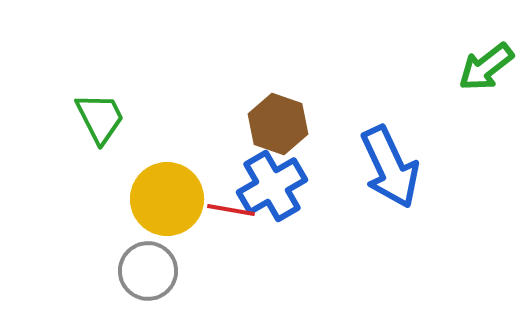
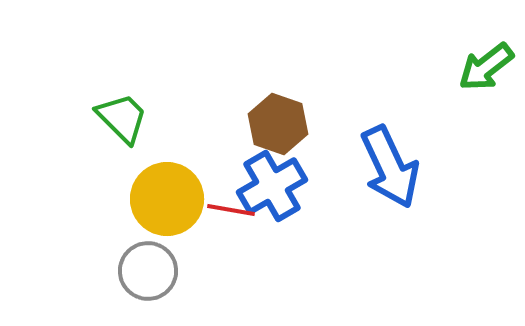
green trapezoid: moved 22 px right; rotated 18 degrees counterclockwise
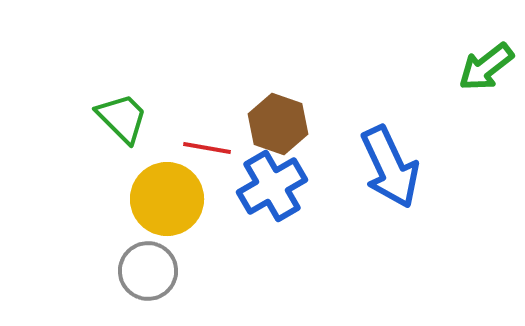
red line: moved 24 px left, 62 px up
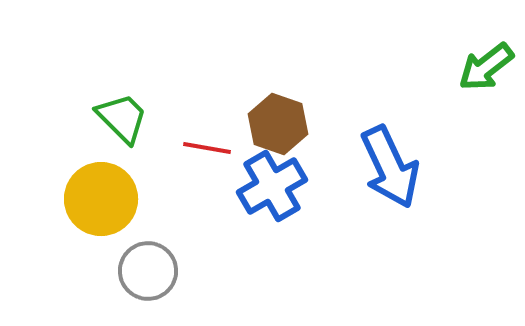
yellow circle: moved 66 px left
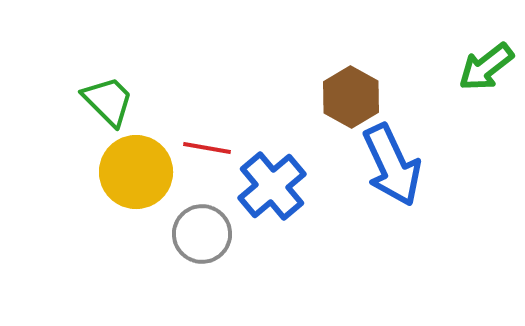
green trapezoid: moved 14 px left, 17 px up
brown hexagon: moved 73 px right, 27 px up; rotated 10 degrees clockwise
blue arrow: moved 2 px right, 2 px up
blue cross: rotated 10 degrees counterclockwise
yellow circle: moved 35 px right, 27 px up
gray circle: moved 54 px right, 37 px up
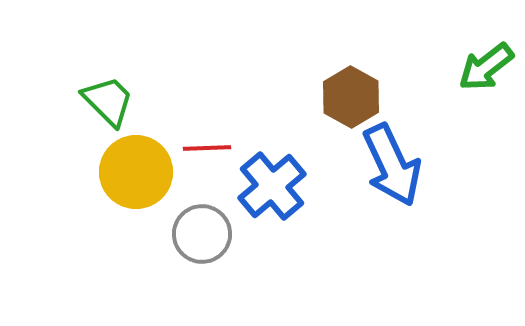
red line: rotated 12 degrees counterclockwise
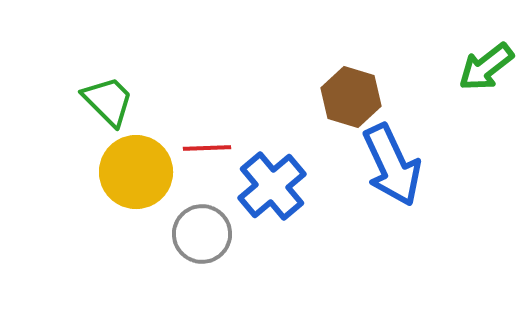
brown hexagon: rotated 12 degrees counterclockwise
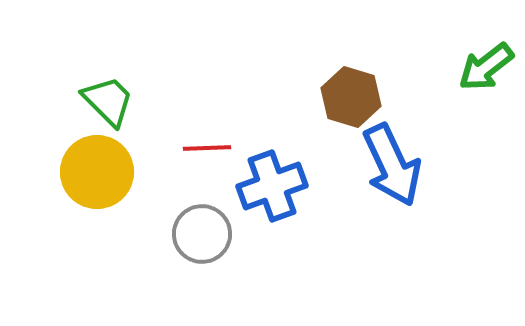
yellow circle: moved 39 px left
blue cross: rotated 20 degrees clockwise
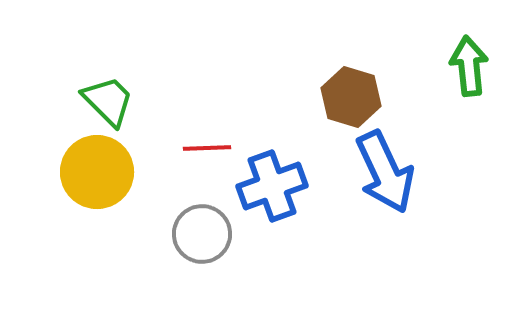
green arrow: moved 17 px left, 1 px up; rotated 122 degrees clockwise
blue arrow: moved 7 px left, 7 px down
